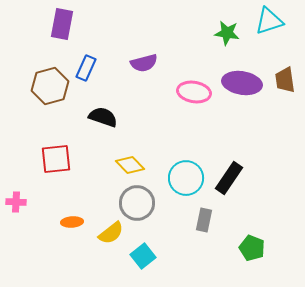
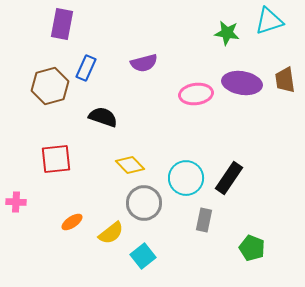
pink ellipse: moved 2 px right, 2 px down; rotated 16 degrees counterclockwise
gray circle: moved 7 px right
orange ellipse: rotated 30 degrees counterclockwise
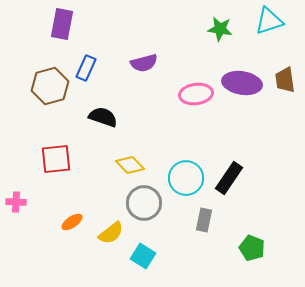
green star: moved 7 px left, 4 px up
cyan square: rotated 20 degrees counterclockwise
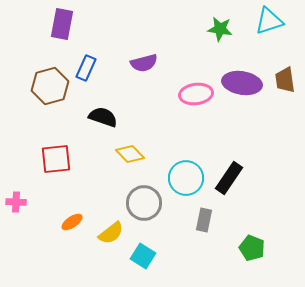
yellow diamond: moved 11 px up
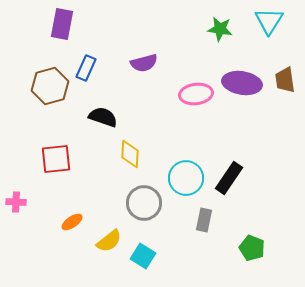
cyan triangle: rotated 40 degrees counterclockwise
yellow diamond: rotated 48 degrees clockwise
yellow semicircle: moved 2 px left, 8 px down
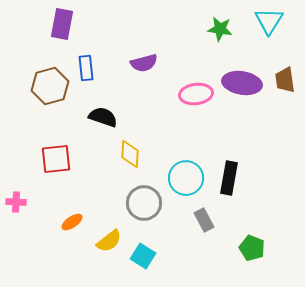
blue rectangle: rotated 30 degrees counterclockwise
black rectangle: rotated 24 degrees counterclockwise
gray rectangle: rotated 40 degrees counterclockwise
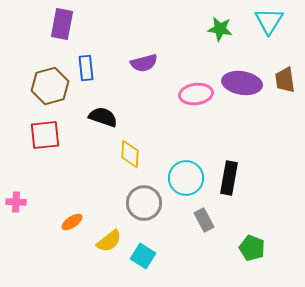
red square: moved 11 px left, 24 px up
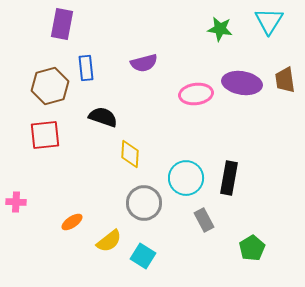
green pentagon: rotated 20 degrees clockwise
